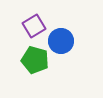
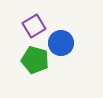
blue circle: moved 2 px down
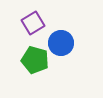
purple square: moved 1 px left, 3 px up
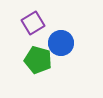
green pentagon: moved 3 px right
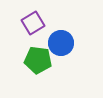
green pentagon: rotated 8 degrees counterclockwise
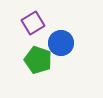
green pentagon: rotated 12 degrees clockwise
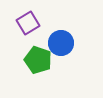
purple square: moved 5 px left
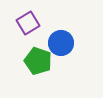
green pentagon: moved 1 px down
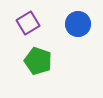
blue circle: moved 17 px right, 19 px up
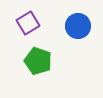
blue circle: moved 2 px down
